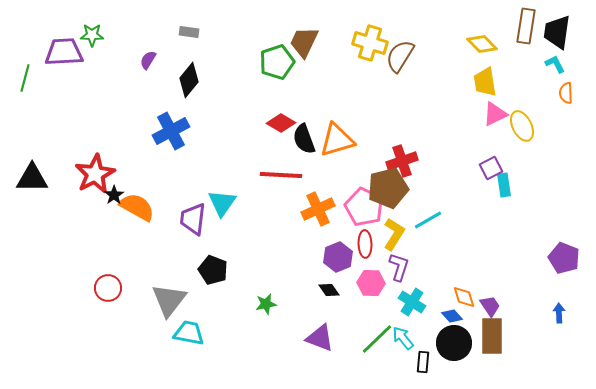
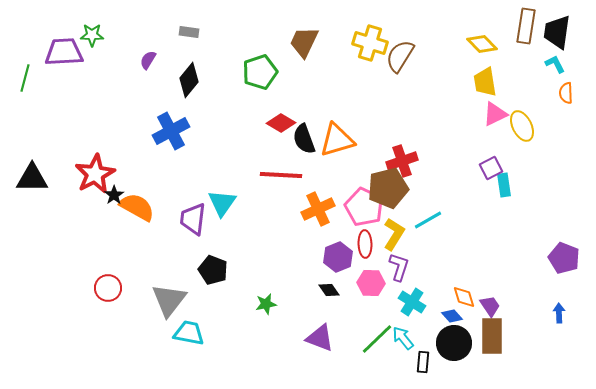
green pentagon at (277, 62): moved 17 px left, 10 px down
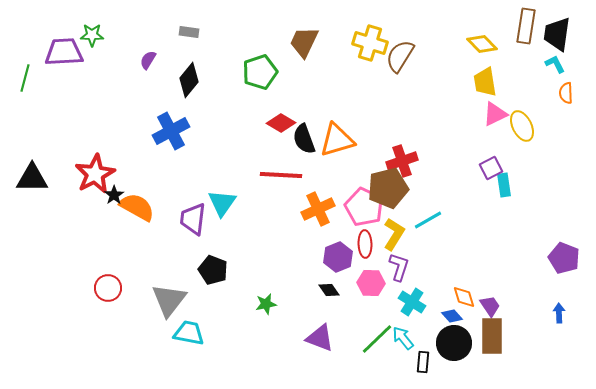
black trapezoid at (557, 32): moved 2 px down
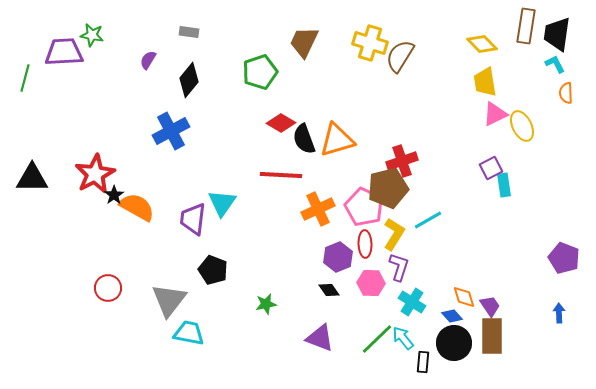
green star at (92, 35): rotated 10 degrees clockwise
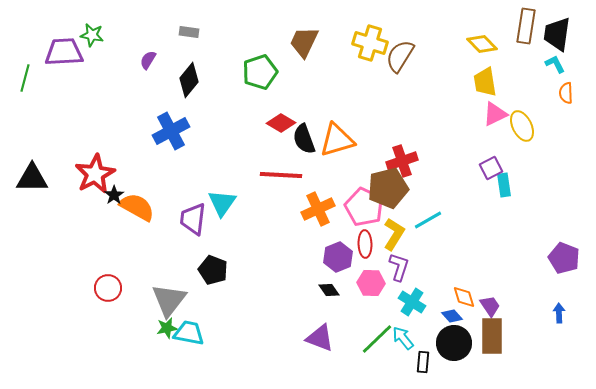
green star at (266, 304): moved 99 px left, 24 px down
